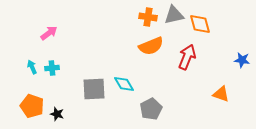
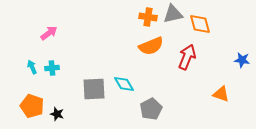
gray triangle: moved 1 px left, 1 px up
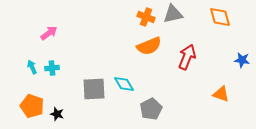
orange cross: moved 2 px left; rotated 12 degrees clockwise
orange diamond: moved 20 px right, 7 px up
orange semicircle: moved 2 px left
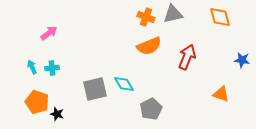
gray square: moved 1 px right; rotated 10 degrees counterclockwise
orange pentagon: moved 5 px right, 4 px up
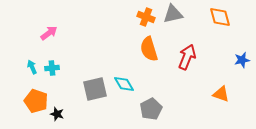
orange semicircle: moved 3 px down; rotated 95 degrees clockwise
blue star: rotated 21 degrees counterclockwise
orange pentagon: moved 1 px left, 1 px up
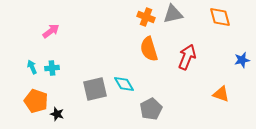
pink arrow: moved 2 px right, 2 px up
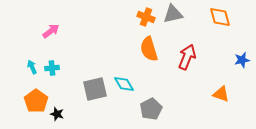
orange pentagon: rotated 15 degrees clockwise
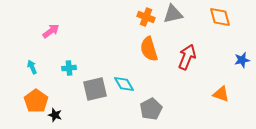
cyan cross: moved 17 px right
black star: moved 2 px left, 1 px down
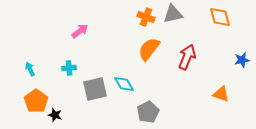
pink arrow: moved 29 px right
orange semicircle: rotated 55 degrees clockwise
cyan arrow: moved 2 px left, 2 px down
gray pentagon: moved 3 px left, 3 px down
